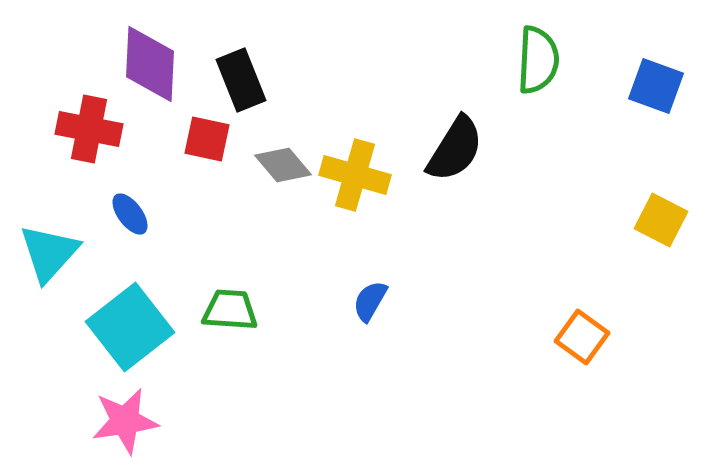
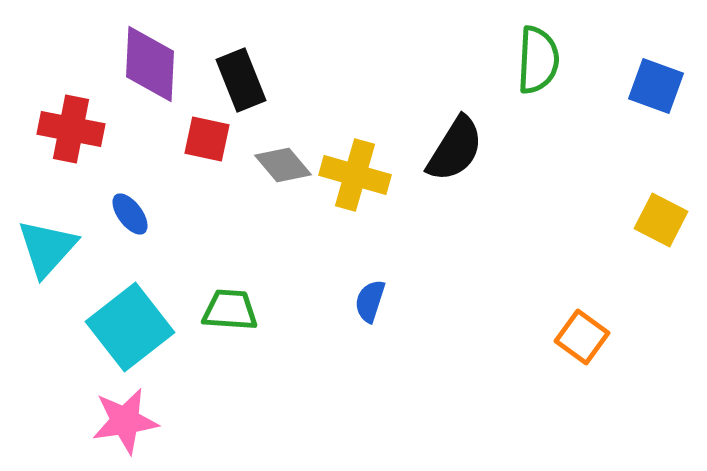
red cross: moved 18 px left
cyan triangle: moved 2 px left, 5 px up
blue semicircle: rotated 12 degrees counterclockwise
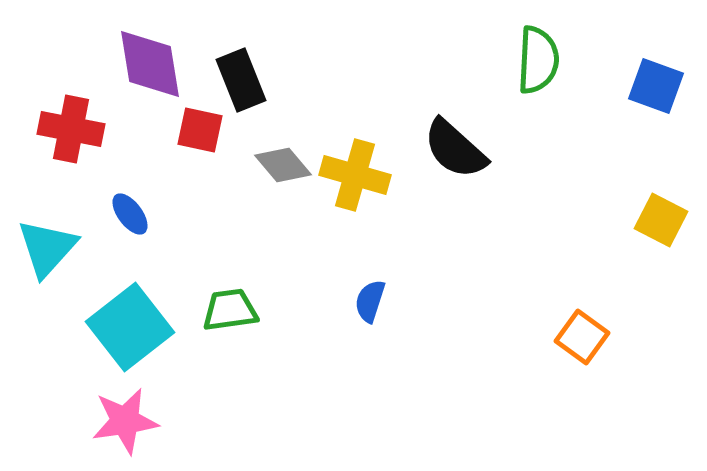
purple diamond: rotated 12 degrees counterclockwise
red square: moved 7 px left, 9 px up
black semicircle: rotated 100 degrees clockwise
green trapezoid: rotated 12 degrees counterclockwise
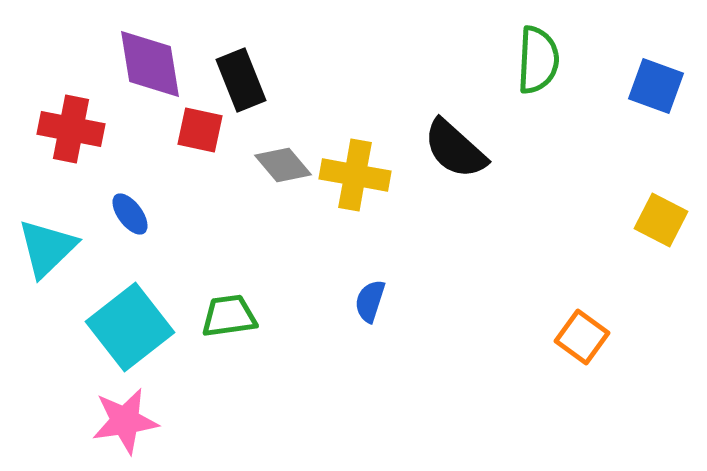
yellow cross: rotated 6 degrees counterclockwise
cyan triangle: rotated 4 degrees clockwise
green trapezoid: moved 1 px left, 6 px down
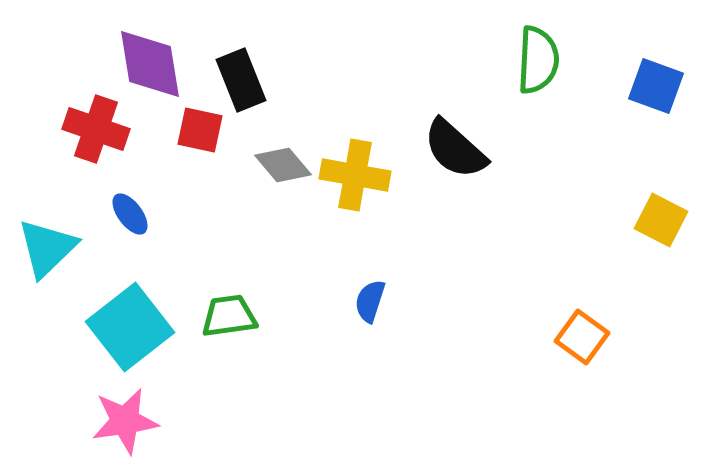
red cross: moved 25 px right; rotated 8 degrees clockwise
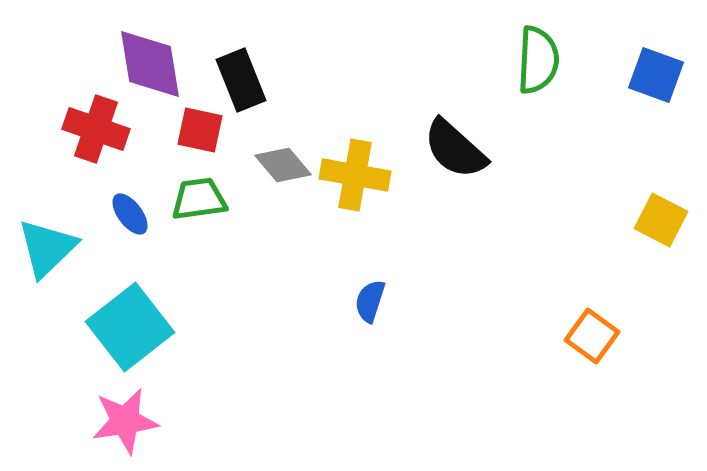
blue square: moved 11 px up
green trapezoid: moved 30 px left, 117 px up
orange square: moved 10 px right, 1 px up
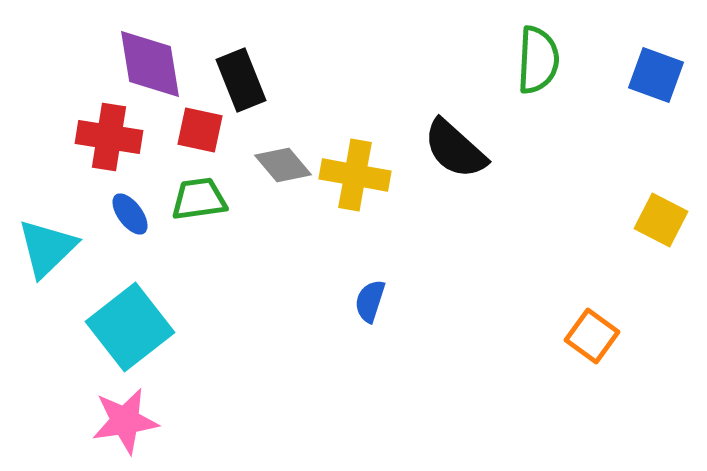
red cross: moved 13 px right, 8 px down; rotated 10 degrees counterclockwise
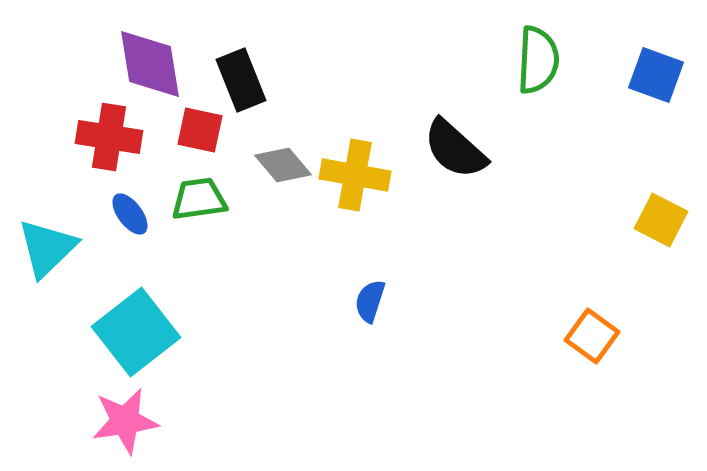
cyan square: moved 6 px right, 5 px down
